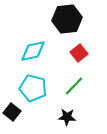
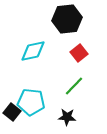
cyan pentagon: moved 2 px left, 14 px down; rotated 8 degrees counterclockwise
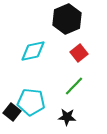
black hexagon: rotated 16 degrees counterclockwise
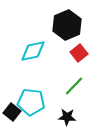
black hexagon: moved 6 px down
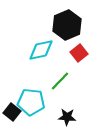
cyan diamond: moved 8 px right, 1 px up
green line: moved 14 px left, 5 px up
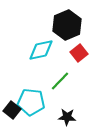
black square: moved 2 px up
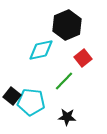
red square: moved 4 px right, 5 px down
green line: moved 4 px right
black square: moved 14 px up
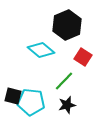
cyan diamond: rotated 52 degrees clockwise
red square: moved 1 px up; rotated 18 degrees counterclockwise
black square: moved 1 px right; rotated 24 degrees counterclockwise
black star: moved 12 px up; rotated 18 degrees counterclockwise
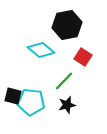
black hexagon: rotated 12 degrees clockwise
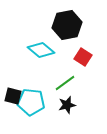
green line: moved 1 px right, 2 px down; rotated 10 degrees clockwise
